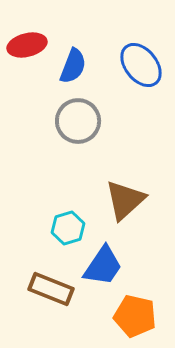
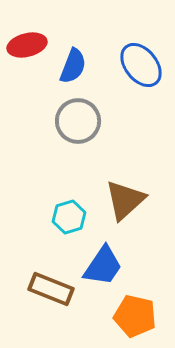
cyan hexagon: moved 1 px right, 11 px up
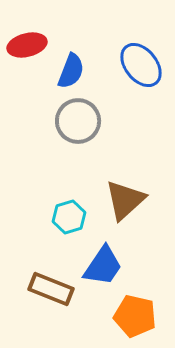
blue semicircle: moved 2 px left, 5 px down
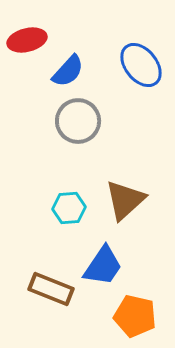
red ellipse: moved 5 px up
blue semicircle: moved 3 px left; rotated 21 degrees clockwise
cyan hexagon: moved 9 px up; rotated 12 degrees clockwise
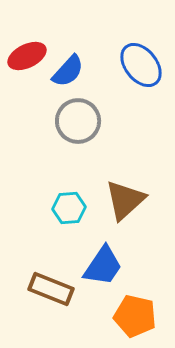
red ellipse: moved 16 px down; rotated 12 degrees counterclockwise
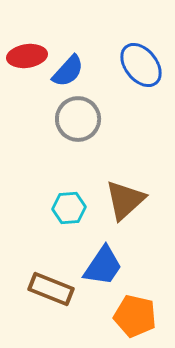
red ellipse: rotated 18 degrees clockwise
gray circle: moved 2 px up
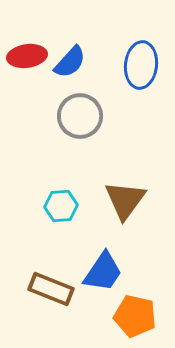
blue ellipse: rotated 45 degrees clockwise
blue semicircle: moved 2 px right, 9 px up
gray circle: moved 2 px right, 3 px up
brown triangle: rotated 12 degrees counterclockwise
cyan hexagon: moved 8 px left, 2 px up
blue trapezoid: moved 6 px down
